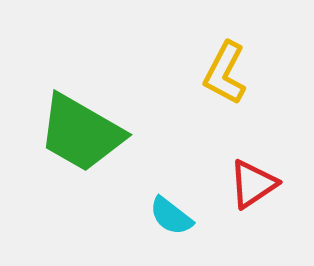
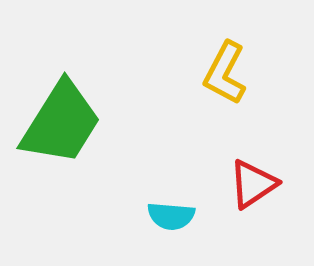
green trapezoid: moved 20 px left, 10 px up; rotated 88 degrees counterclockwise
cyan semicircle: rotated 33 degrees counterclockwise
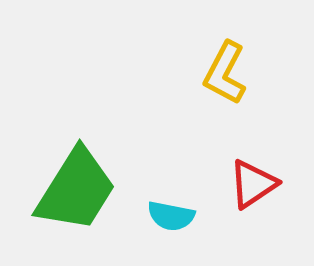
green trapezoid: moved 15 px right, 67 px down
cyan semicircle: rotated 6 degrees clockwise
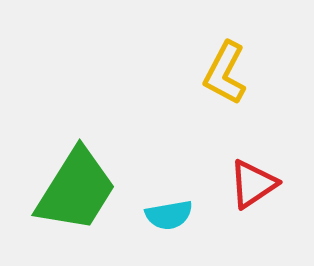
cyan semicircle: moved 2 px left, 1 px up; rotated 21 degrees counterclockwise
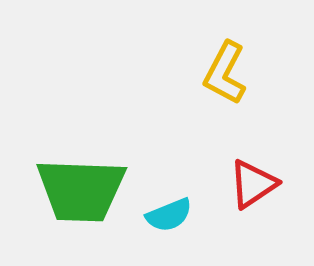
green trapezoid: moved 5 px right; rotated 60 degrees clockwise
cyan semicircle: rotated 12 degrees counterclockwise
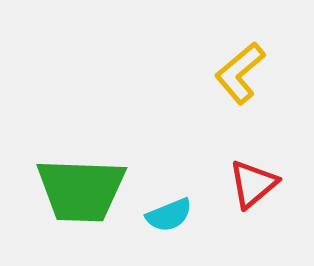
yellow L-shape: moved 15 px right; rotated 22 degrees clockwise
red triangle: rotated 6 degrees counterclockwise
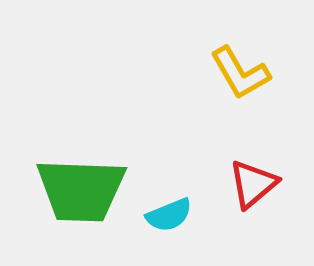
yellow L-shape: rotated 80 degrees counterclockwise
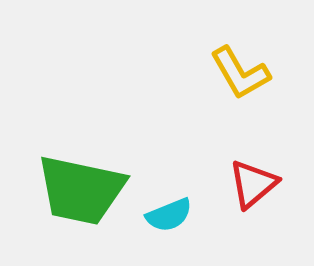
green trapezoid: rotated 10 degrees clockwise
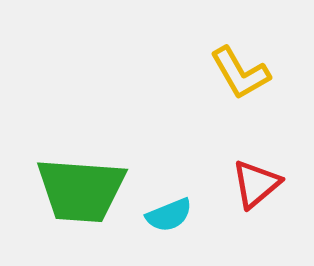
red triangle: moved 3 px right
green trapezoid: rotated 8 degrees counterclockwise
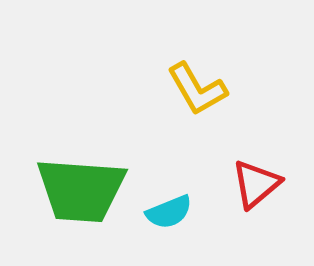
yellow L-shape: moved 43 px left, 16 px down
cyan semicircle: moved 3 px up
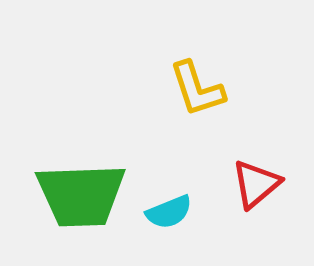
yellow L-shape: rotated 12 degrees clockwise
green trapezoid: moved 5 px down; rotated 6 degrees counterclockwise
